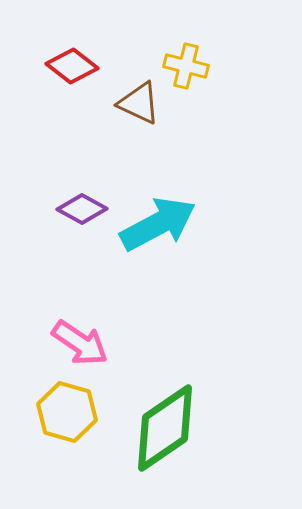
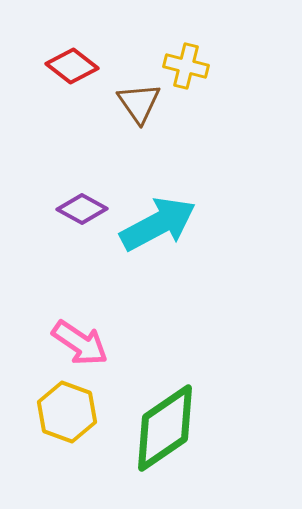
brown triangle: rotated 30 degrees clockwise
yellow hexagon: rotated 4 degrees clockwise
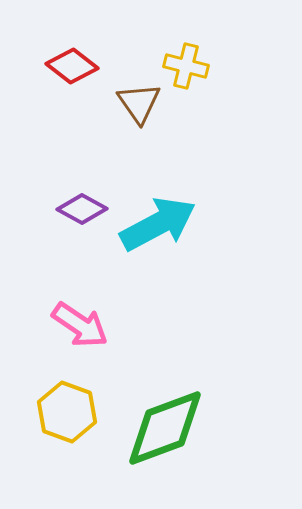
pink arrow: moved 18 px up
green diamond: rotated 14 degrees clockwise
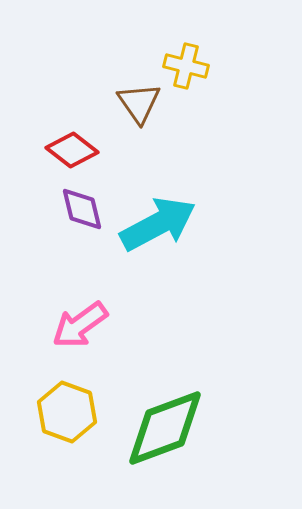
red diamond: moved 84 px down
purple diamond: rotated 48 degrees clockwise
pink arrow: rotated 110 degrees clockwise
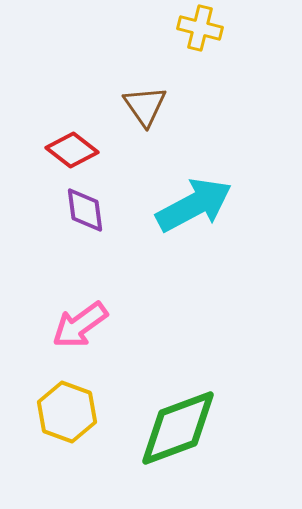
yellow cross: moved 14 px right, 38 px up
brown triangle: moved 6 px right, 3 px down
purple diamond: moved 3 px right, 1 px down; rotated 6 degrees clockwise
cyan arrow: moved 36 px right, 19 px up
green diamond: moved 13 px right
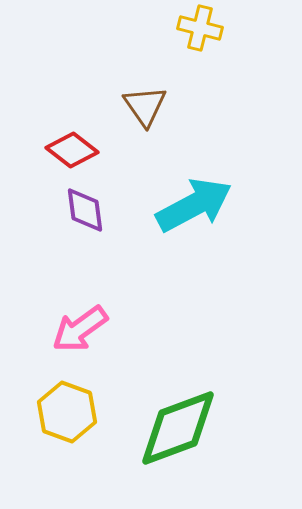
pink arrow: moved 4 px down
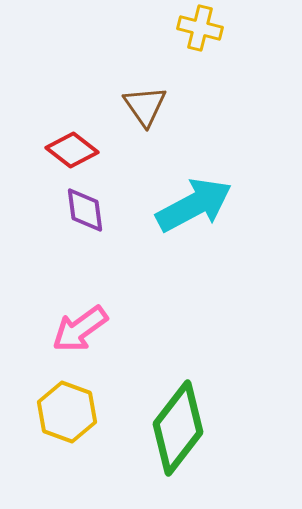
green diamond: rotated 32 degrees counterclockwise
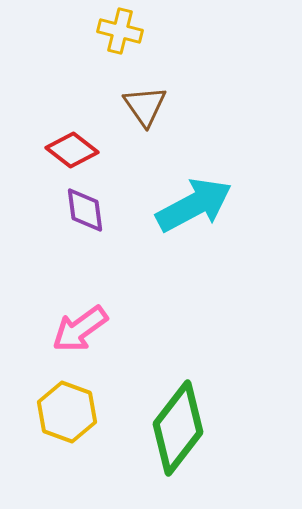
yellow cross: moved 80 px left, 3 px down
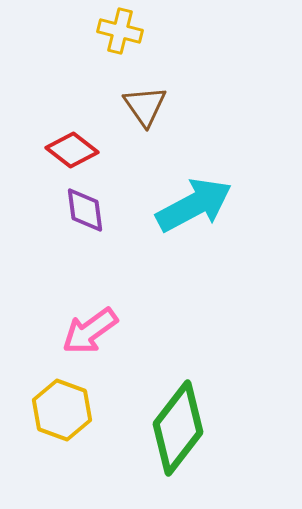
pink arrow: moved 10 px right, 2 px down
yellow hexagon: moved 5 px left, 2 px up
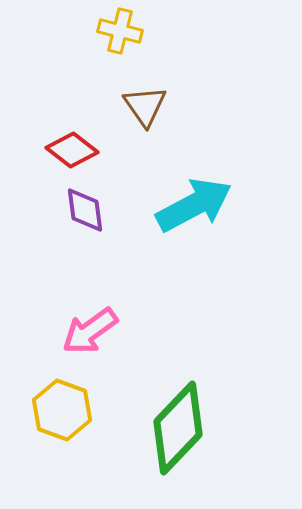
green diamond: rotated 6 degrees clockwise
